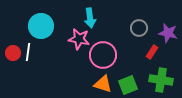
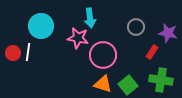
gray circle: moved 3 px left, 1 px up
pink star: moved 1 px left, 1 px up
green square: rotated 18 degrees counterclockwise
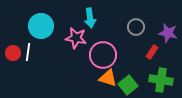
pink star: moved 2 px left
orange triangle: moved 5 px right, 6 px up
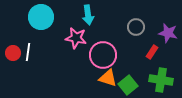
cyan arrow: moved 2 px left, 3 px up
cyan circle: moved 9 px up
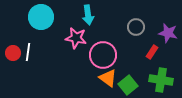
orange triangle: rotated 18 degrees clockwise
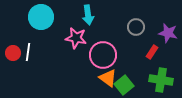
green square: moved 4 px left
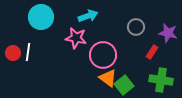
cyan arrow: moved 1 px down; rotated 102 degrees counterclockwise
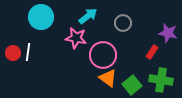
cyan arrow: rotated 18 degrees counterclockwise
gray circle: moved 13 px left, 4 px up
green square: moved 8 px right
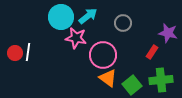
cyan circle: moved 20 px right
red circle: moved 2 px right
green cross: rotated 15 degrees counterclockwise
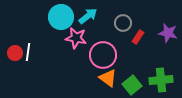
red rectangle: moved 14 px left, 15 px up
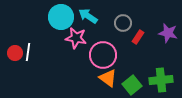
cyan arrow: rotated 108 degrees counterclockwise
